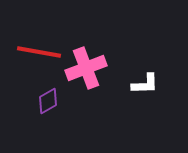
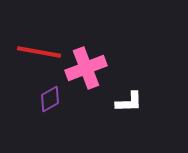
white L-shape: moved 16 px left, 18 px down
purple diamond: moved 2 px right, 2 px up
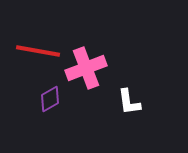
red line: moved 1 px left, 1 px up
white L-shape: rotated 84 degrees clockwise
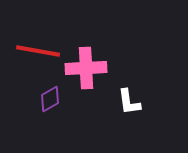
pink cross: rotated 18 degrees clockwise
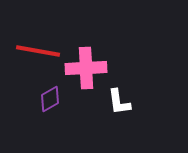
white L-shape: moved 10 px left
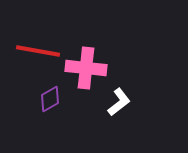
pink cross: rotated 9 degrees clockwise
white L-shape: rotated 120 degrees counterclockwise
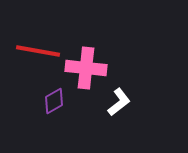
purple diamond: moved 4 px right, 2 px down
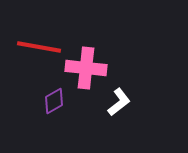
red line: moved 1 px right, 4 px up
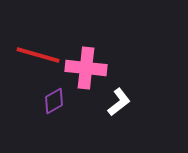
red line: moved 1 px left, 8 px down; rotated 6 degrees clockwise
